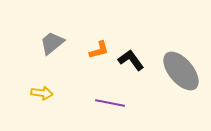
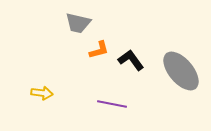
gray trapezoid: moved 26 px right, 20 px up; rotated 128 degrees counterclockwise
purple line: moved 2 px right, 1 px down
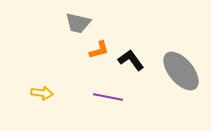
purple line: moved 4 px left, 7 px up
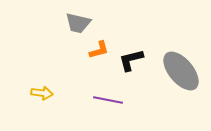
black L-shape: rotated 68 degrees counterclockwise
purple line: moved 3 px down
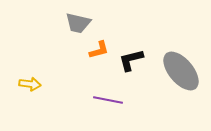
yellow arrow: moved 12 px left, 9 px up
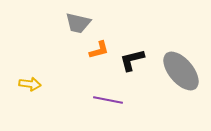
black L-shape: moved 1 px right
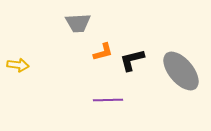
gray trapezoid: rotated 16 degrees counterclockwise
orange L-shape: moved 4 px right, 2 px down
yellow arrow: moved 12 px left, 19 px up
purple line: rotated 12 degrees counterclockwise
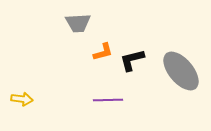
yellow arrow: moved 4 px right, 34 px down
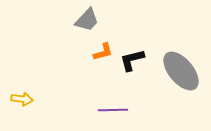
gray trapezoid: moved 9 px right, 3 px up; rotated 44 degrees counterclockwise
purple line: moved 5 px right, 10 px down
